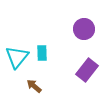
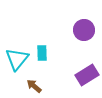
purple circle: moved 1 px down
cyan triangle: moved 2 px down
purple rectangle: moved 5 px down; rotated 20 degrees clockwise
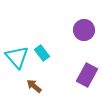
cyan rectangle: rotated 35 degrees counterclockwise
cyan triangle: moved 2 px up; rotated 20 degrees counterclockwise
purple rectangle: rotated 30 degrees counterclockwise
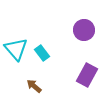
cyan triangle: moved 1 px left, 8 px up
